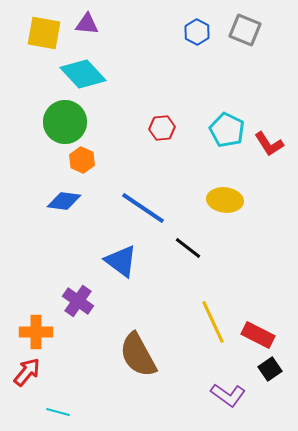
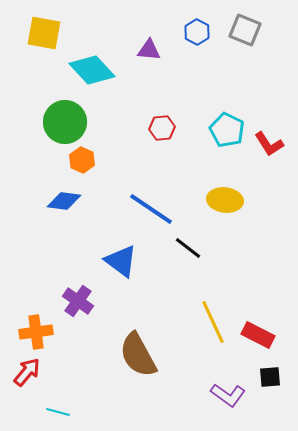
purple triangle: moved 62 px right, 26 px down
cyan diamond: moved 9 px right, 4 px up
blue line: moved 8 px right, 1 px down
orange cross: rotated 8 degrees counterclockwise
black square: moved 8 px down; rotated 30 degrees clockwise
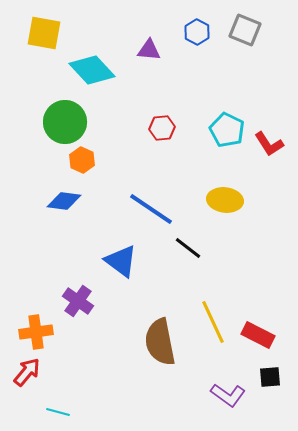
brown semicircle: moved 22 px right, 13 px up; rotated 18 degrees clockwise
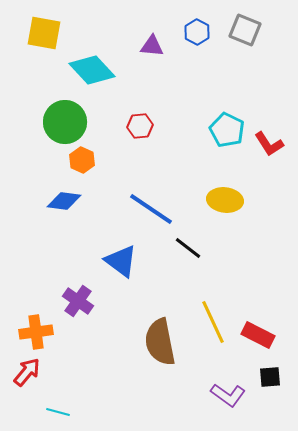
purple triangle: moved 3 px right, 4 px up
red hexagon: moved 22 px left, 2 px up
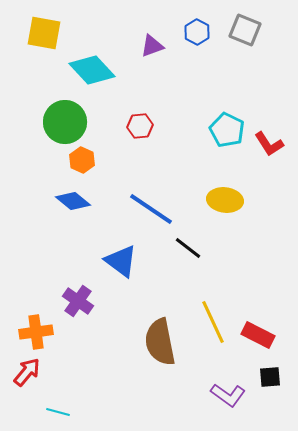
purple triangle: rotated 25 degrees counterclockwise
blue diamond: moved 9 px right; rotated 32 degrees clockwise
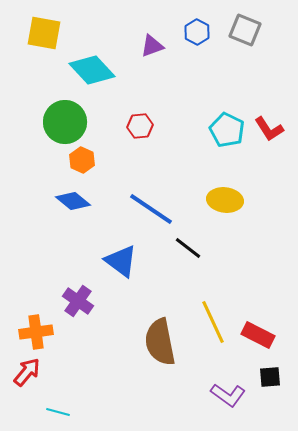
red L-shape: moved 15 px up
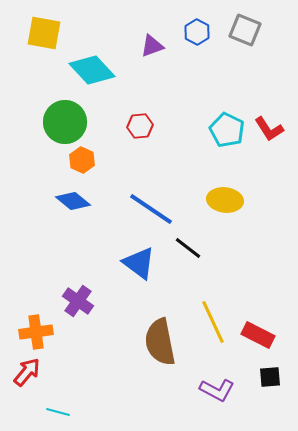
blue triangle: moved 18 px right, 2 px down
purple L-shape: moved 11 px left, 5 px up; rotated 8 degrees counterclockwise
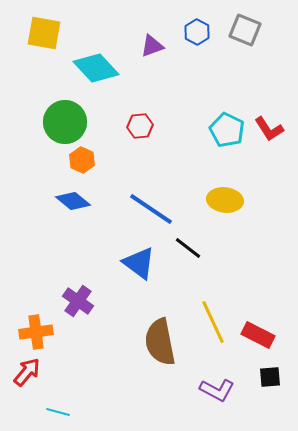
cyan diamond: moved 4 px right, 2 px up
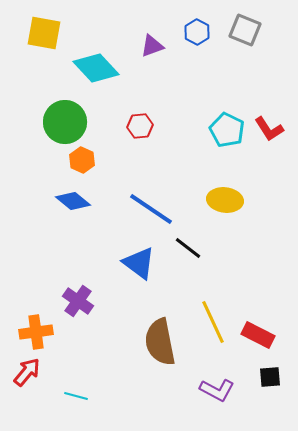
cyan line: moved 18 px right, 16 px up
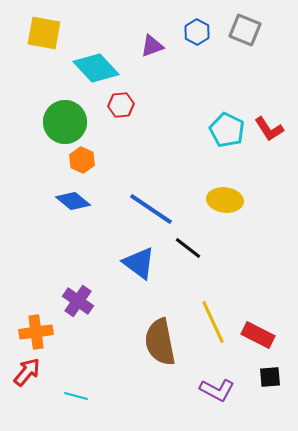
red hexagon: moved 19 px left, 21 px up
